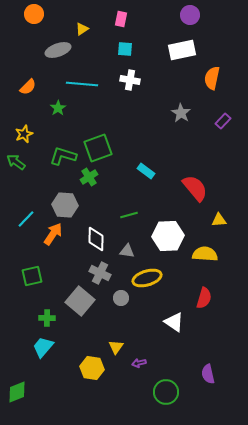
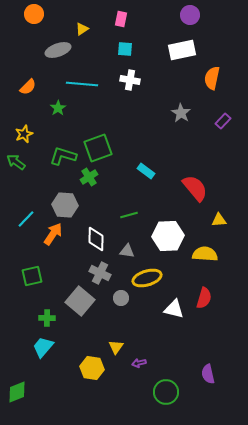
white triangle at (174, 322): moved 13 px up; rotated 20 degrees counterclockwise
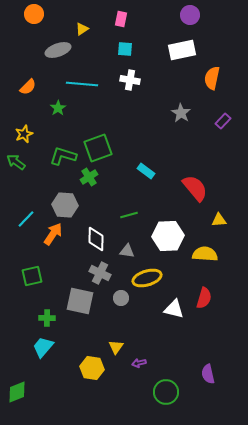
gray square at (80, 301): rotated 28 degrees counterclockwise
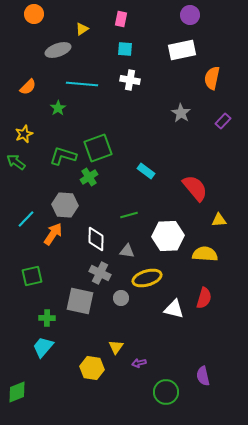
purple semicircle at (208, 374): moved 5 px left, 2 px down
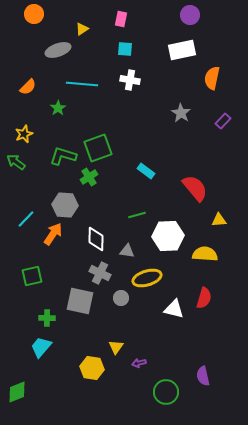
green line at (129, 215): moved 8 px right
cyan trapezoid at (43, 347): moved 2 px left
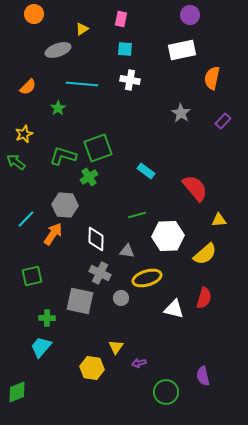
yellow semicircle at (205, 254): rotated 135 degrees clockwise
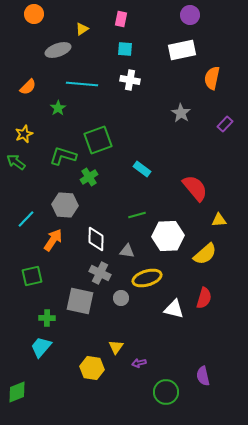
purple rectangle at (223, 121): moved 2 px right, 3 px down
green square at (98, 148): moved 8 px up
cyan rectangle at (146, 171): moved 4 px left, 2 px up
orange arrow at (53, 234): moved 6 px down
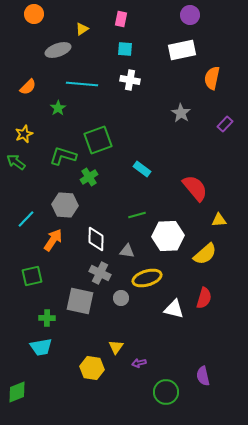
cyan trapezoid at (41, 347): rotated 140 degrees counterclockwise
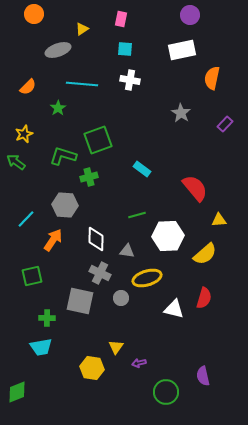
green cross at (89, 177): rotated 18 degrees clockwise
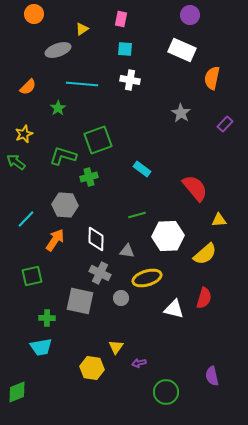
white rectangle at (182, 50): rotated 36 degrees clockwise
orange arrow at (53, 240): moved 2 px right
purple semicircle at (203, 376): moved 9 px right
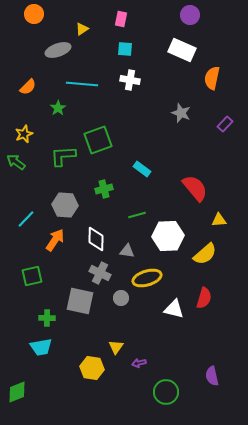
gray star at (181, 113): rotated 12 degrees counterclockwise
green L-shape at (63, 156): rotated 20 degrees counterclockwise
green cross at (89, 177): moved 15 px right, 12 px down
